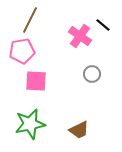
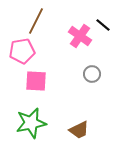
brown line: moved 6 px right, 1 px down
green star: moved 1 px right, 1 px up
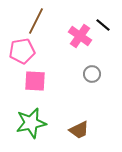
pink square: moved 1 px left
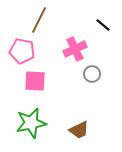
brown line: moved 3 px right, 1 px up
pink cross: moved 5 px left, 13 px down; rotated 30 degrees clockwise
pink pentagon: rotated 20 degrees clockwise
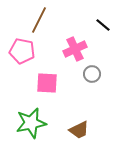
pink square: moved 12 px right, 2 px down
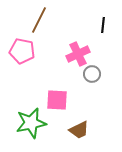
black line: rotated 56 degrees clockwise
pink cross: moved 3 px right, 5 px down
pink square: moved 10 px right, 17 px down
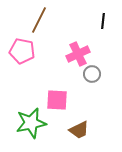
black line: moved 4 px up
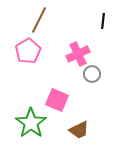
pink pentagon: moved 6 px right; rotated 30 degrees clockwise
pink square: rotated 20 degrees clockwise
green star: rotated 24 degrees counterclockwise
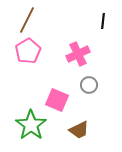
brown line: moved 12 px left
gray circle: moved 3 px left, 11 px down
green star: moved 2 px down
